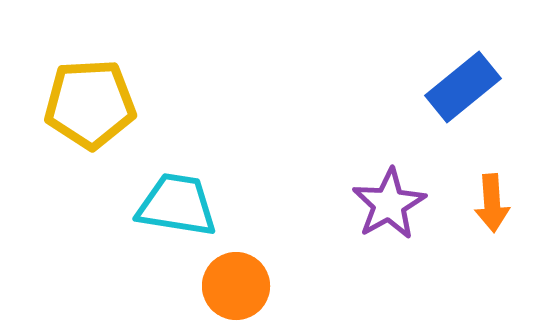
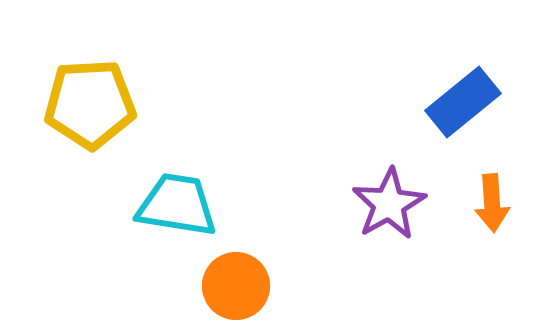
blue rectangle: moved 15 px down
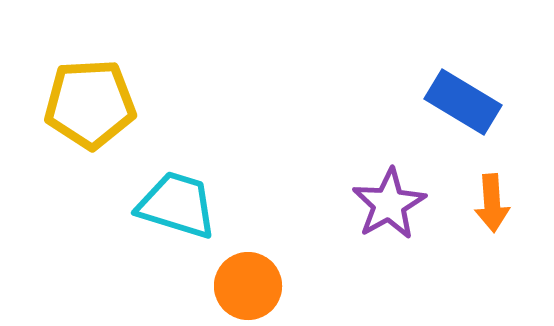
blue rectangle: rotated 70 degrees clockwise
cyan trapezoid: rotated 8 degrees clockwise
orange circle: moved 12 px right
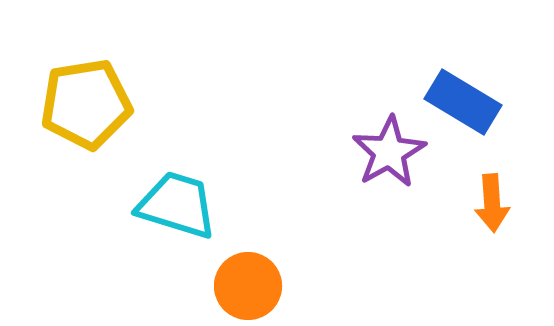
yellow pentagon: moved 4 px left; rotated 6 degrees counterclockwise
purple star: moved 52 px up
